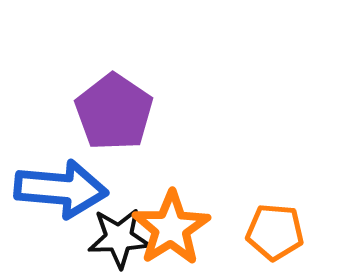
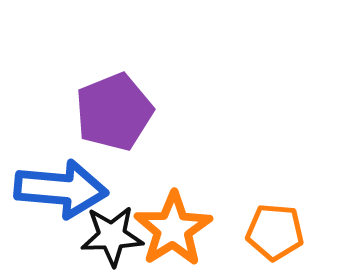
purple pentagon: rotated 16 degrees clockwise
orange star: moved 2 px right, 1 px down
black star: moved 7 px left, 2 px up
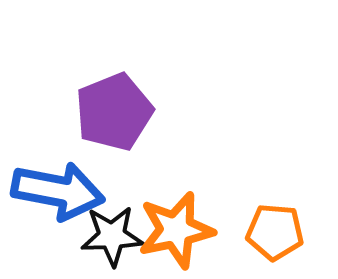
blue arrow: moved 3 px left, 2 px down; rotated 6 degrees clockwise
orange star: moved 3 px right, 1 px down; rotated 20 degrees clockwise
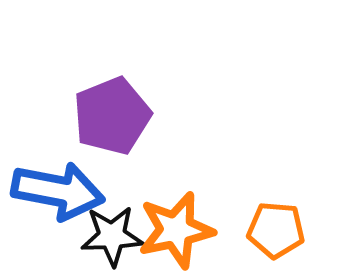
purple pentagon: moved 2 px left, 4 px down
orange pentagon: moved 1 px right, 2 px up
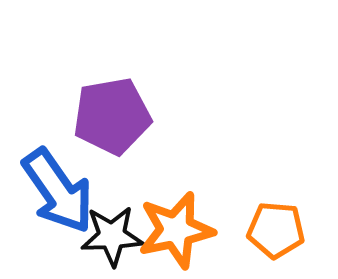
purple pentagon: rotated 12 degrees clockwise
blue arrow: rotated 44 degrees clockwise
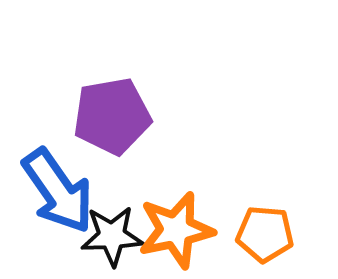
orange pentagon: moved 11 px left, 4 px down
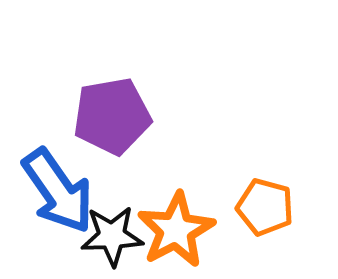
orange star: rotated 16 degrees counterclockwise
orange pentagon: moved 27 px up; rotated 10 degrees clockwise
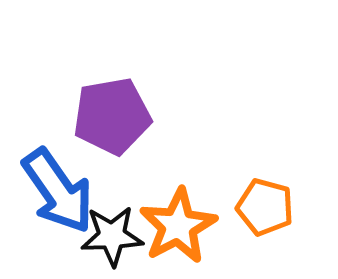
orange star: moved 2 px right, 4 px up
